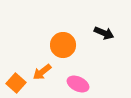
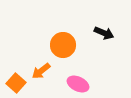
orange arrow: moved 1 px left, 1 px up
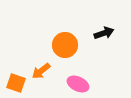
black arrow: rotated 42 degrees counterclockwise
orange circle: moved 2 px right
orange square: rotated 24 degrees counterclockwise
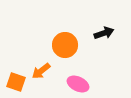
orange square: moved 1 px up
